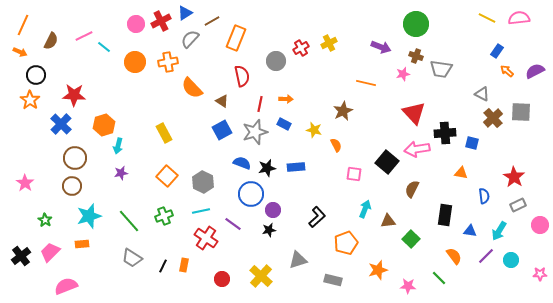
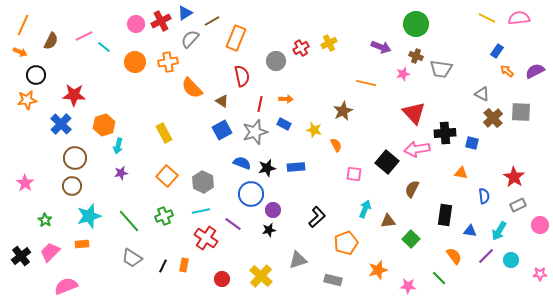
orange star at (30, 100): moved 3 px left; rotated 30 degrees clockwise
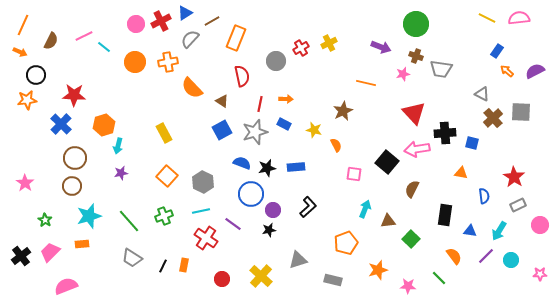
black L-shape at (317, 217): moved 9 px left, 10 px up
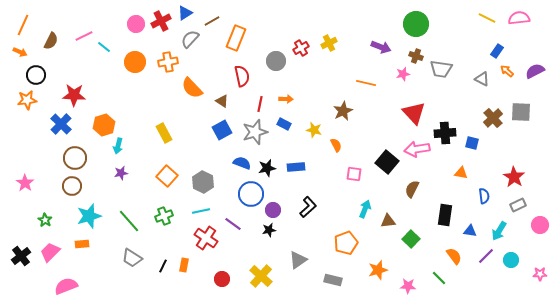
gray triangle at (482, 94): moved 15 px up
gray triangle at (298, 260): rotated 18 degrees counterclockwise
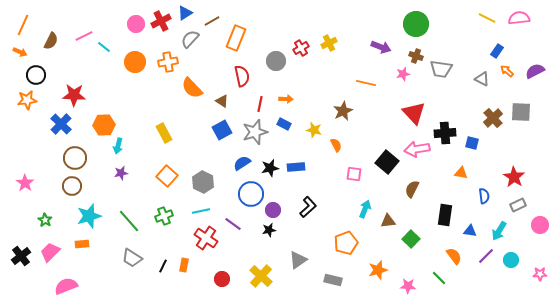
orange hexagon at (104, 125): rotated 15 degrees clockwise
blue semicircle at (242, 163): rotated 54 degrees counterclockwise
black star at (267, 168): moved 3 px right
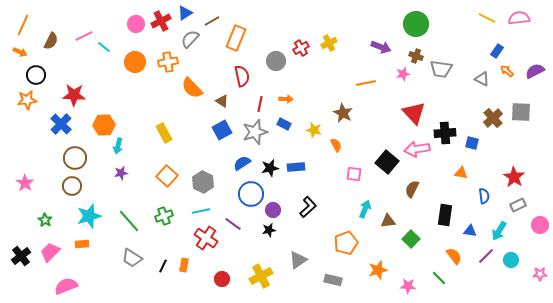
orange line at (366, 83): rotated 24 degrees counterclockwise
brown star at (343, 111): moved 2 px down; rotated 18 degrees counterclockwise
yellow cross at (261, 276): rotated 20 degrees clockwise
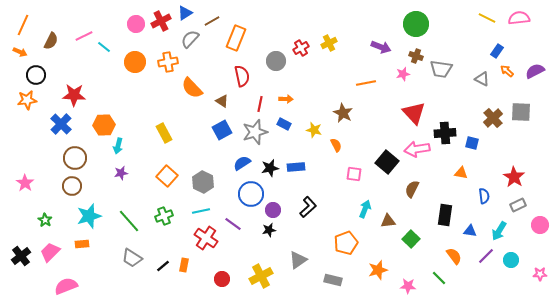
black line at (163, 266): rotated 24 degrees clockwise
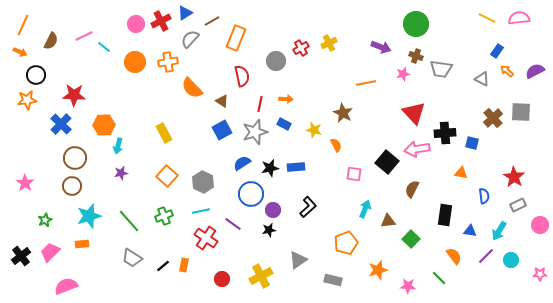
green star at (45, 220): rotated 16 degrees clockwise
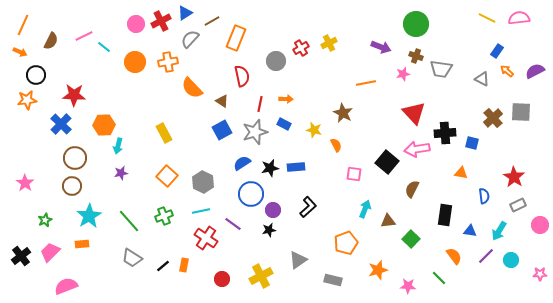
cyan star at (89, 216): rotated 15 degrees counterclockwise
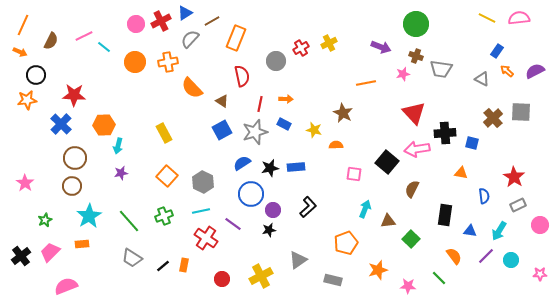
orange semicircle at (336, 145): rotated 64 degrees counterclockwise
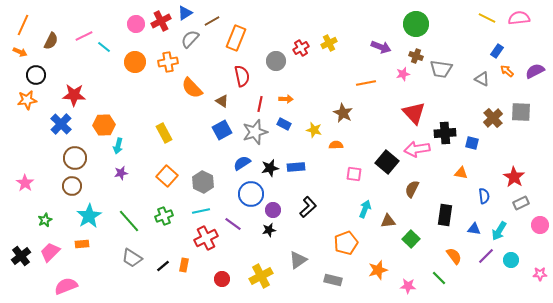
gray rectangle at (518, 205): moved 3 px right, 2 px up
blue triangle at (470, 231): moved 4 px right, 2 px up
red cross at (206, 238): rotated 30 degrees clockwise
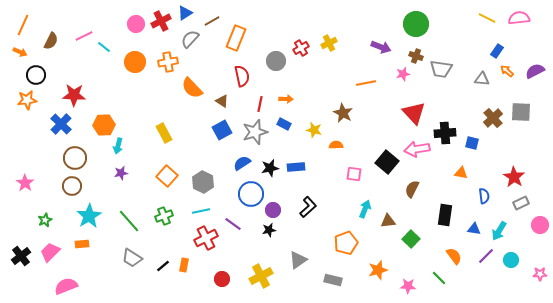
gray triangle at (482, 79): rotated 21 degrees counterclockwise
